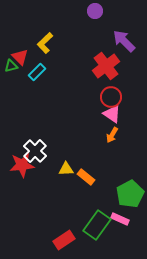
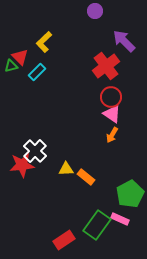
yellow L-shape: moved 1 px left, 1 px up
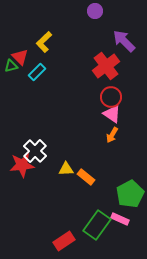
red rectangle: moved 1 px down
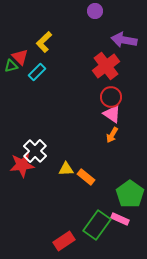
purple arrow: moved 1 px up; rotated 35 degrees counterclockwise
green pentagon: rotated 8 degrees counterclockwise
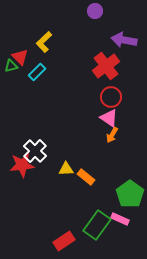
pink triangle: moved 3 px left, 4 px down
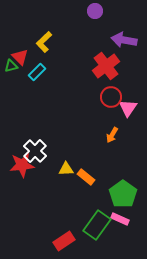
pink triangle: moved 19 px right, 10 px up; rotated 30 degrees clockwise
green pentagon: moved 7 px left
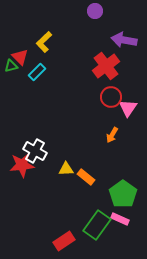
white cross: rotated 15 degrees counterclockwise
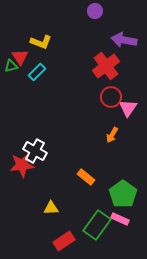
yellow L-shape: moved 3 px left; rotated 115 degrees counterclockwise
red triangle: rotated 12 degrees clockwise
yellow triangle: moved 15 px left, 39 px down
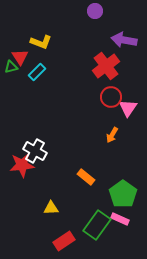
green triangle: moved 1 px down
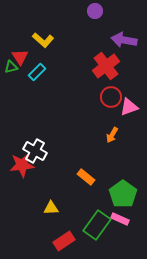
yellow L-shape: moved 2 px right, 2 px up; rotated 20 degrees clockwise
pink triangle: moved 1 px right, 1 px up; rotated 36 degrees clockwise
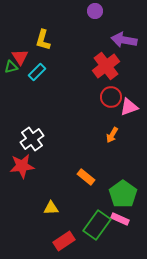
yellow L-shape: rotated 65 degrees clockwise
white cross: moved 3 px left, 12 px up; rotated 25 degrees clockwise
red star: moved 1 px down
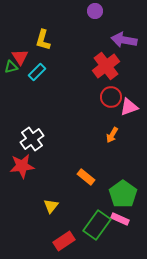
yellow triangle: moved 2 px up; rotated 49 degrees counterclockwise
